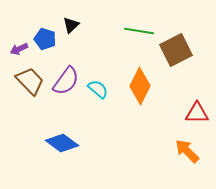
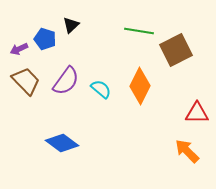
brown trapezoid: moved 4 px left
cyan semicircle: moved 3 px right
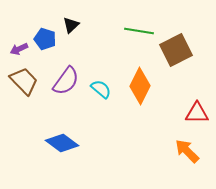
brown trapezoid: moved 2 px left
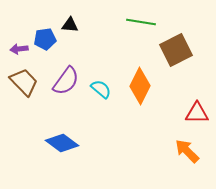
black triangle: moved 1 px left; rotated 48 degrees clockwise
green line: moved 2 px right, 9 px up
blue pentagon: rotated 25 degrees counterclockwise
purple arrow: rotated 18 degrees clockwise
brown trapezoid: moved 1 px down
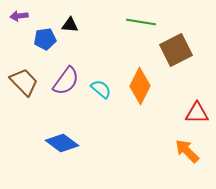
purple arrow: moved 33 px up
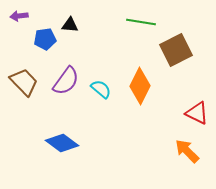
red triangle: rotated 25 degrees clockwise
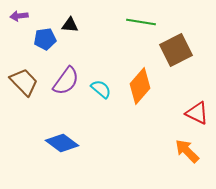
orange diamond: rotated 15 degrees clockwise
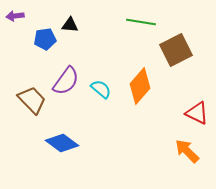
purple arrow: moved 4 px left
brown trapezoid: moved 8 px right, 18 px down
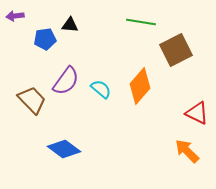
blue diamond: moved 2 px right, 6 px down
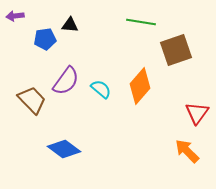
brown square: rotated 8 degrees clockwise
red triangle: rotated 40 degrees clockwise
